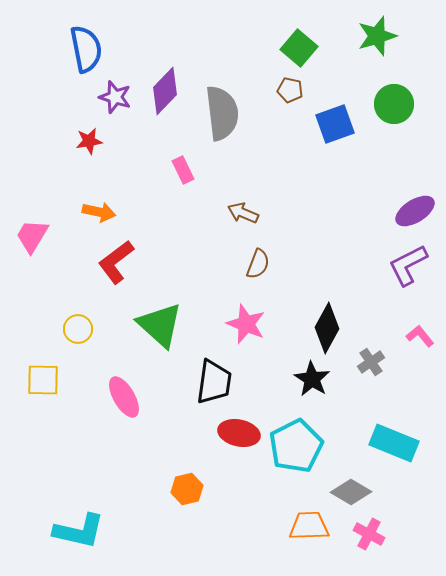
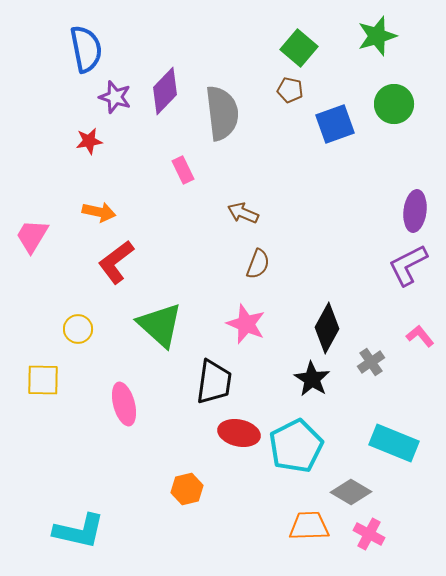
purple ellipse: rotated 51 degrees counterclockwise
pink ellipse: moved 7 px down; rotated 15 degrees clockwise
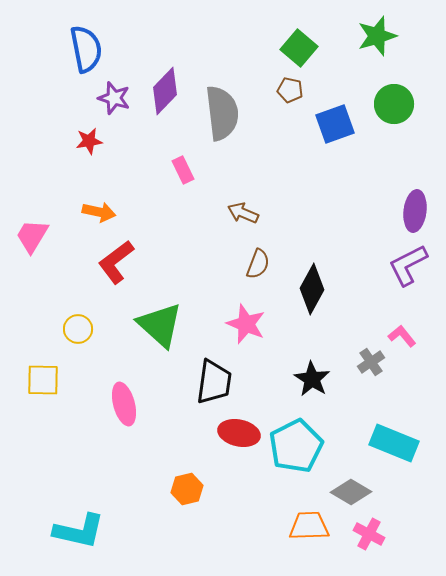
purple star: moved 1 px left, 1 px down
black diamond: moved 15 px left, 39 px up
pink L-shape: moved 18 px left
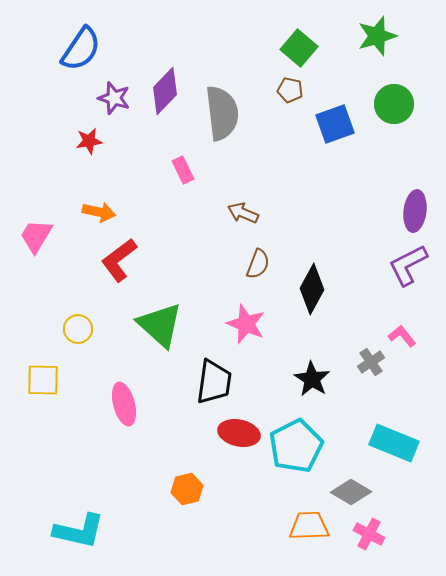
blue semicircle: moved 5 px left; rotated 45 degrees clockwise
pink trapezoid: moved 4 px right
red L-shape: moved 3 px right, 2 px up
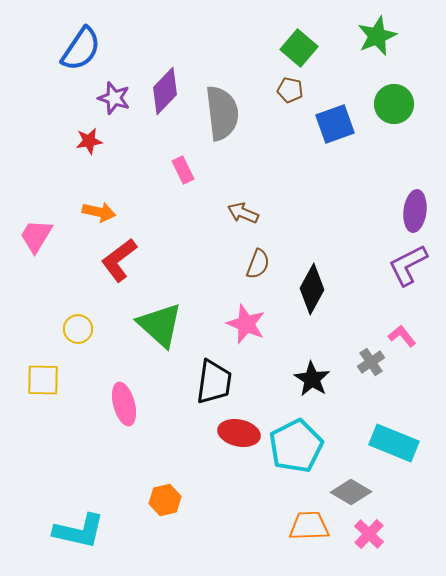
green star: rotated 6 degrees counterclockwise
orange hexagon: moved 22 px left, 11 px down
pink cross: rotated 16 degrees clockwise
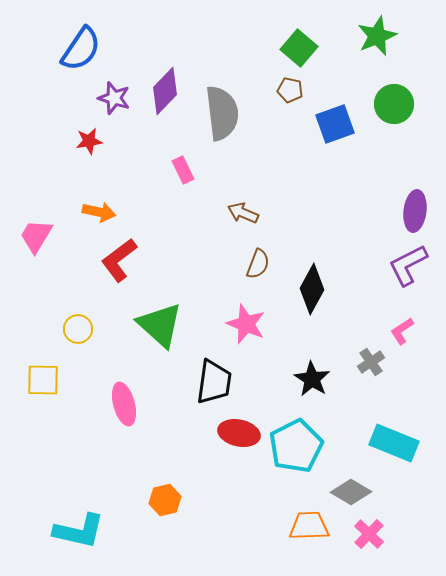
pink L-shape: moved 5 px up; rotated 84 degrees counterclockwise
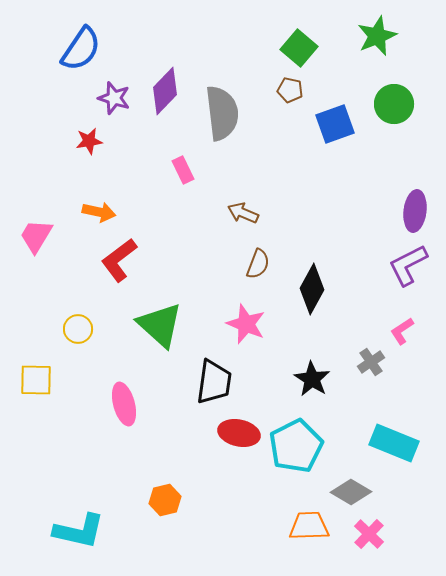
yellow square: moved 7 px left
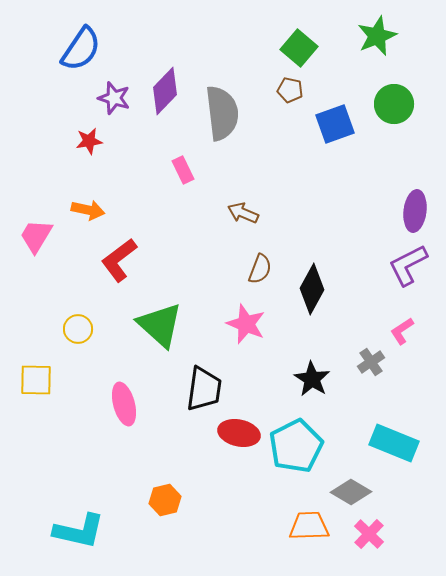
orange arrow: moved 11 px left, 2 px up
brown semicircle: moved 2 px right, 5 px down
black trapezoid: moved 10 px left, 7 px down
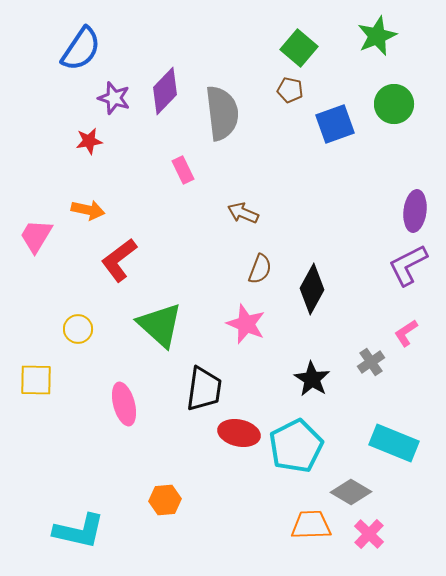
pink L-shape: moved 4 px right, 2 px down
orange hexagon: rotated 8 degrees clockwise
orange trapezoid: moved 2 px right, 1 px up
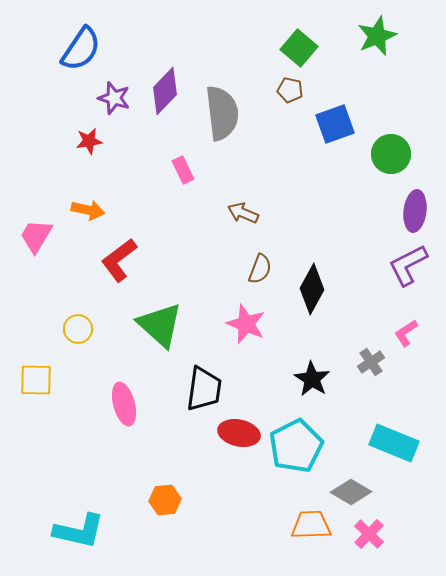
green circle: moved 3 px left, 50 px down
